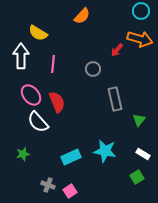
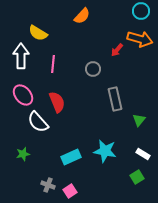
pink ellipse: moved 8 px left
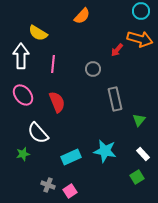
white semicircle: moved 11 px down
white rectangle: rotated 16 degrees clockwise
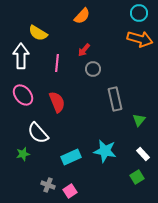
cyan circle: moved 2 px left, 2 px down
red arrow: moved 33 px left
pink line: moved 4 px right, 1 px up
